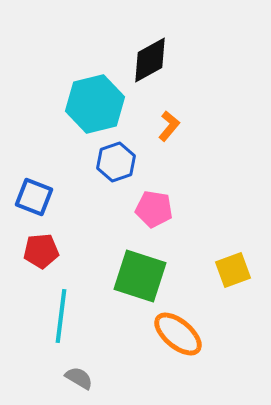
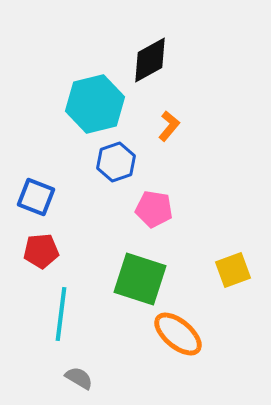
blue square: moved 2 px right
green square: moved 3 px down
cyan line: moved 2 px up
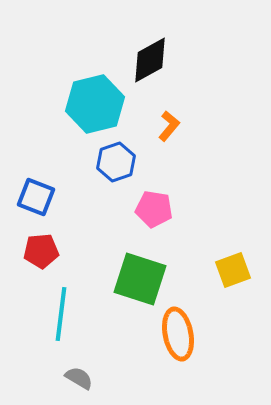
orange ellipse: rotated 39 degrees clockwise
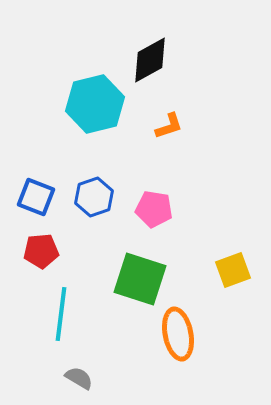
orange L-shape: rotated 32 degrees clockwise
blue hexagon: moved 22 px left, 35 px down
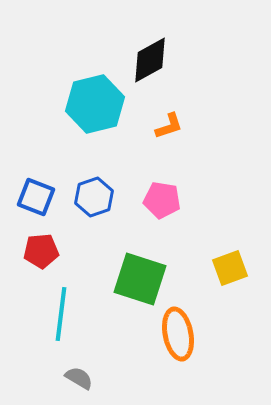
pink pentagon: moved 8 px right, 9 px up
yellow square: moved 3 px left, 2 px up
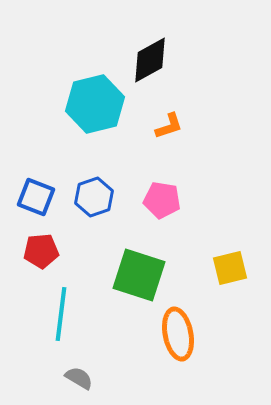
yellow square: rotated 6 degrees clockwise
green square: moved 1 px left, 4 px up
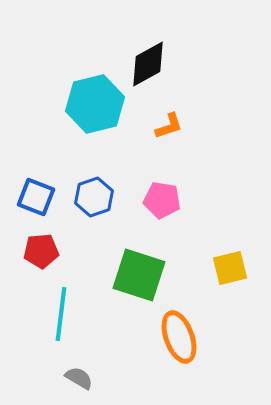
black diamond: moved 2 px left, 4 px down
orange ellipse: moved 1 px right, 3 px down; rotated 9 degrees counterclockwise
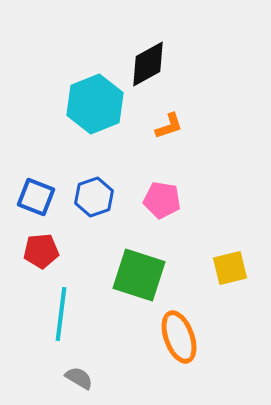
cyan hexagon: rotated 8 degrees counterclockwise
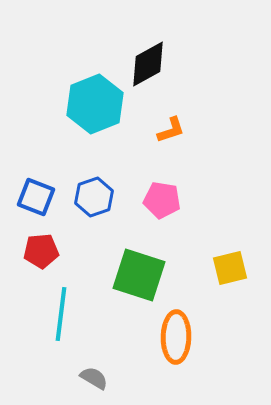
orange L-shape: moved 2 px right, 4 px down
orange ellipse: moved 3 px left; rotated 21 degrees clockwise
gray semicircle: moved 15 px right
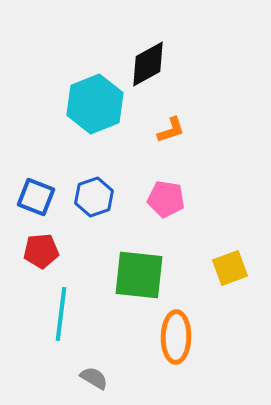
pink pentagon: moved 4 px right, 1 px up
yellow square: rotated 6 degrees counterclockwise
green square: rotated 12 degrees counterclockwise
